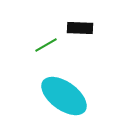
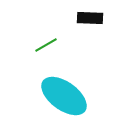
black rectangle: moved 10 px right, 10 px up
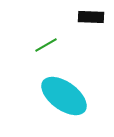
black rectangle: moved 1 px right, 1 px up
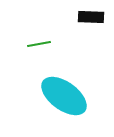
green line: moved 7 px left, 1 px up; rotated 20 degrees clockwise
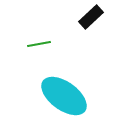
black rectangle: rotated 45 degrees counterclockwise
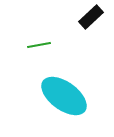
green line: moved 1 px down
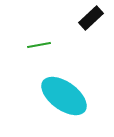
black rectangle: moved 1 px down
